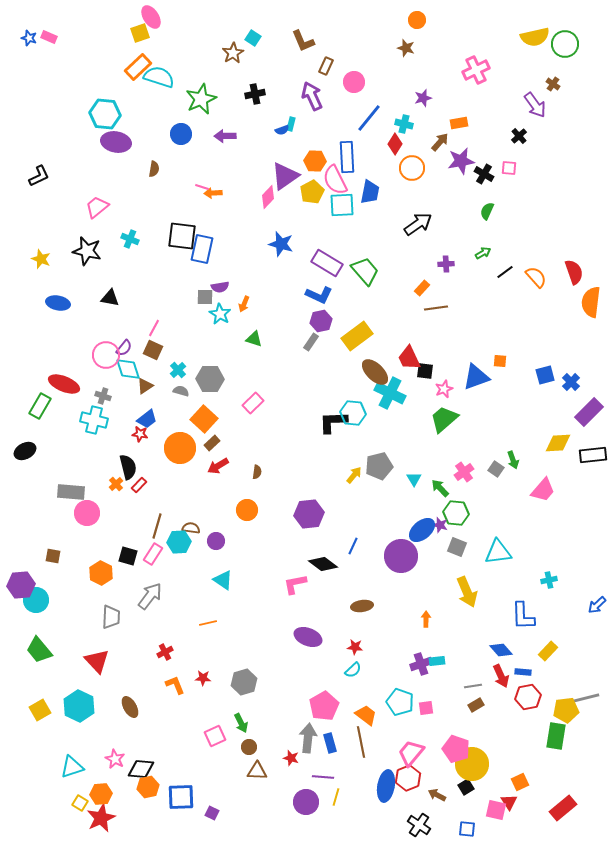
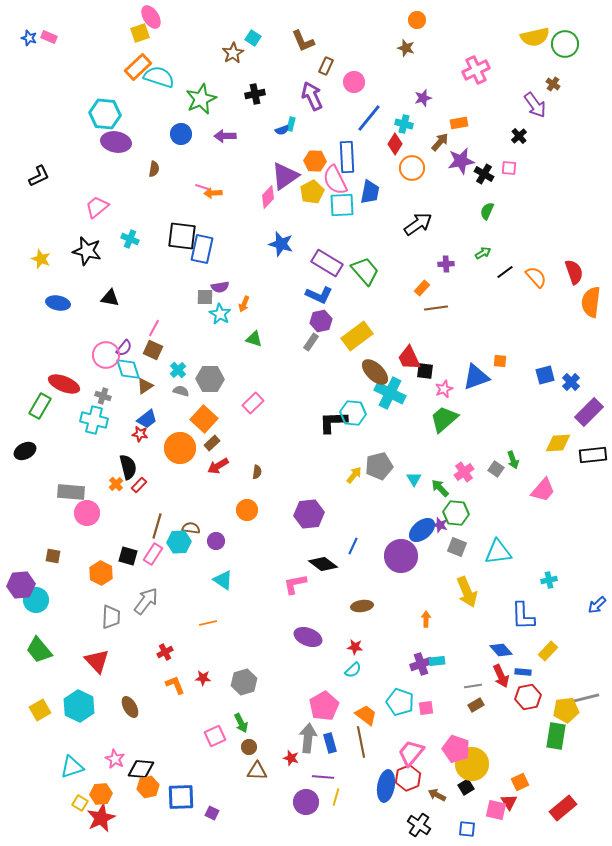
gray arrow at (150, 596): moved 4 px left, 5 px down
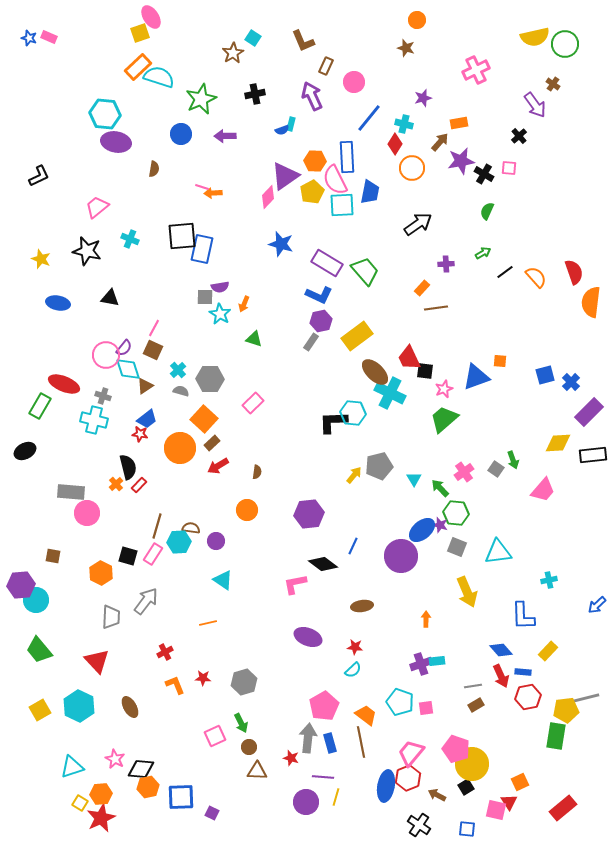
black square at (182, 236): rotated 12 degrees counterclockwise
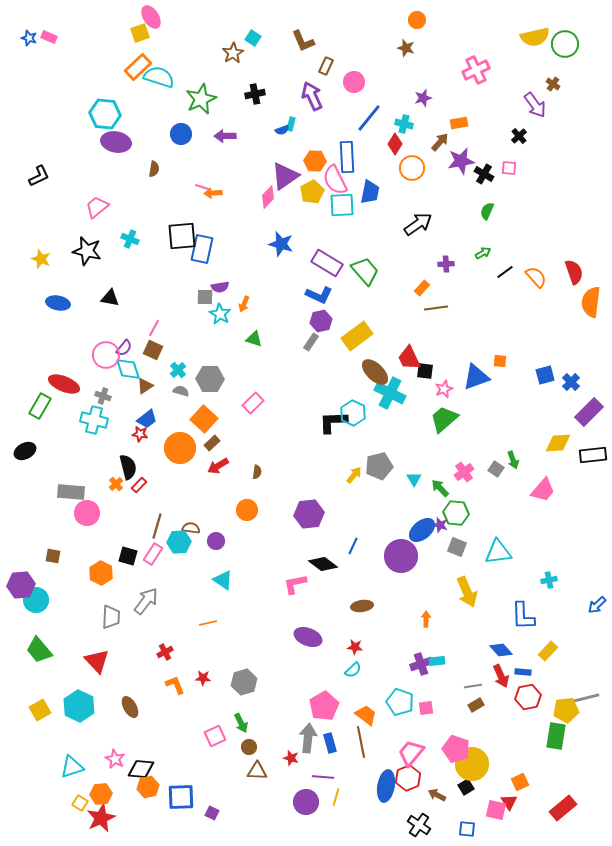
cyan hexagon at (353, 413): rotated 20 degrees clockwise
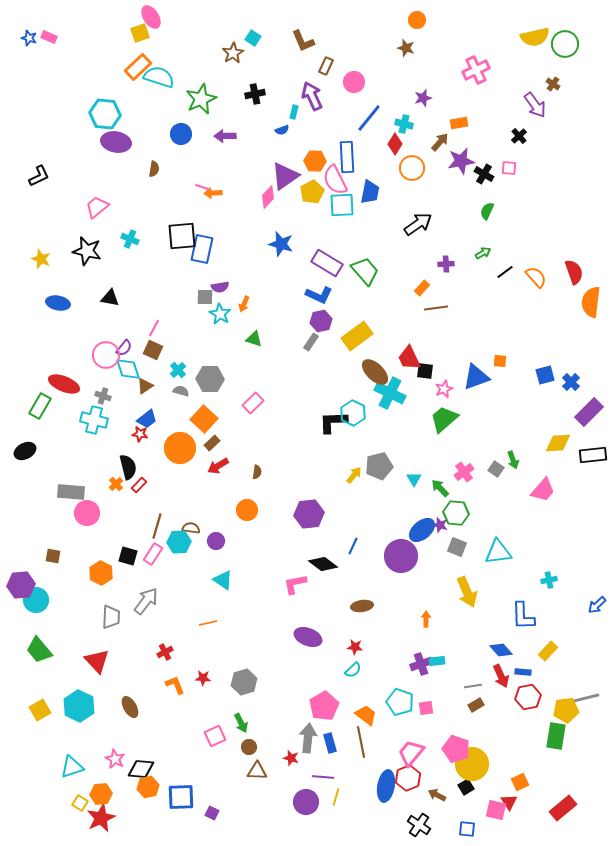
cyan rectangle at (291, 124): moved 3 px right, 12 px up
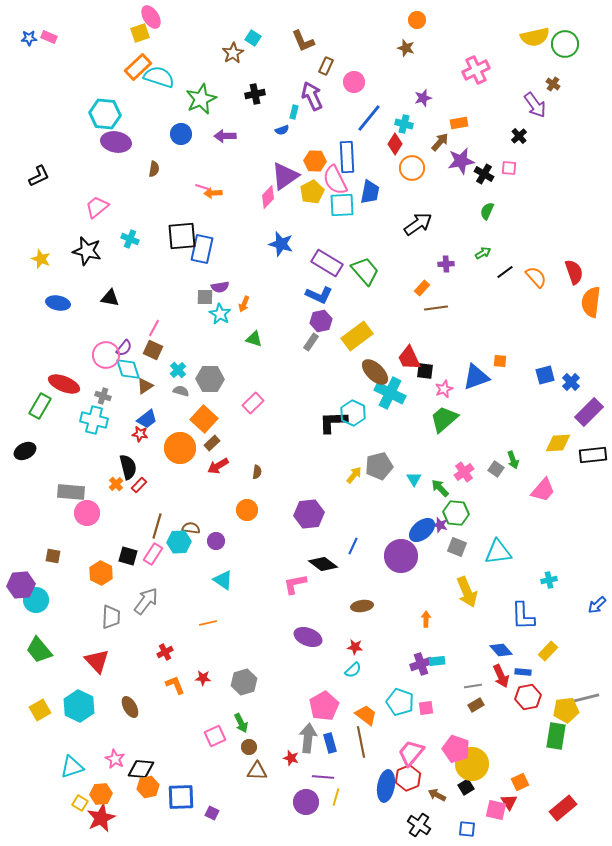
blue star at (29, 38): rotated 21 degrees counterclockwise
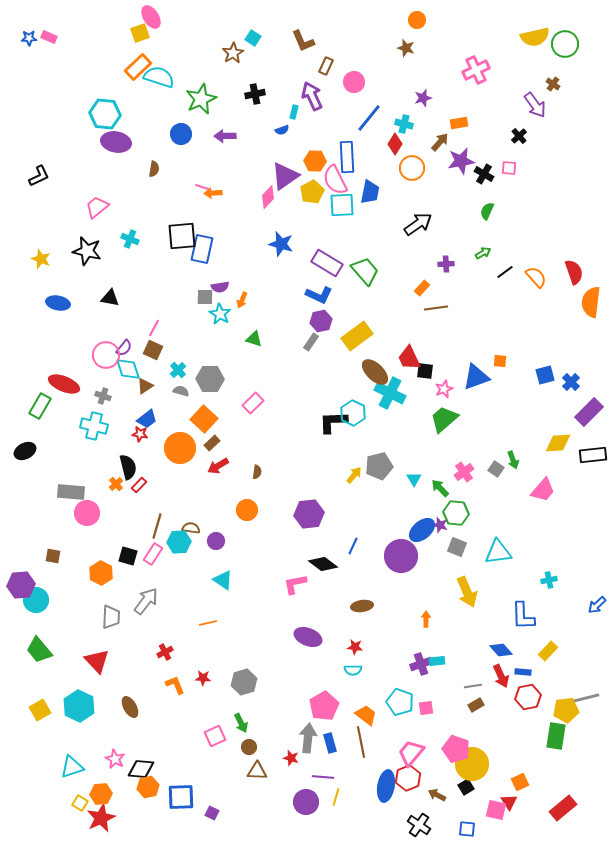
orange arrow at (244, 304): moved 2 px left, 4 px up
cyan cross at (94, 420): moved 6 px down
cyan semicircle at (353, 670): rotated 42 degrees clockwise
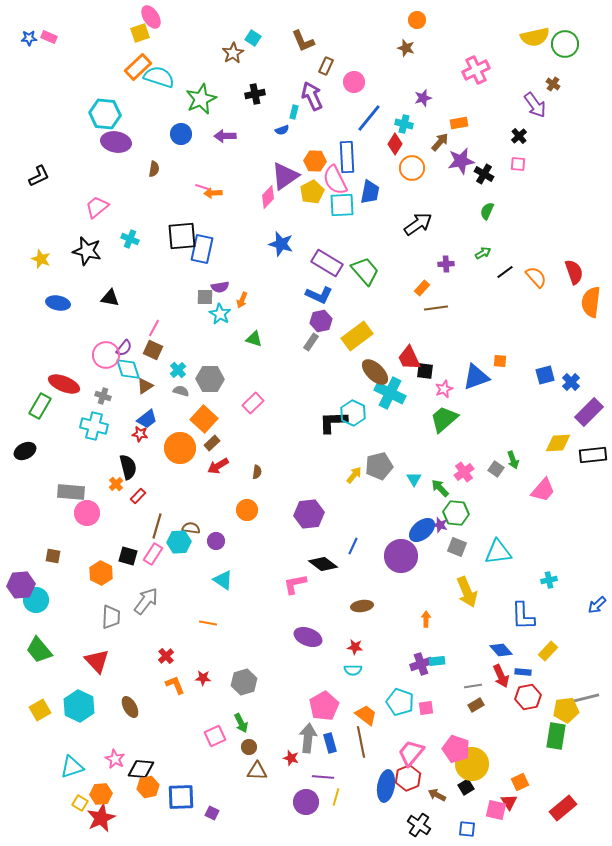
pink square at (509, 168): moved 9 px right, 4 px up
red rectangle at (139, 485): moved 1 px left, 11 px down
orange line at (208, 623): rotated 24 degrees clockwise
red cross at (165, 652): moved 1 px right, 4 px down; rotated 14 degrees counterclockwise
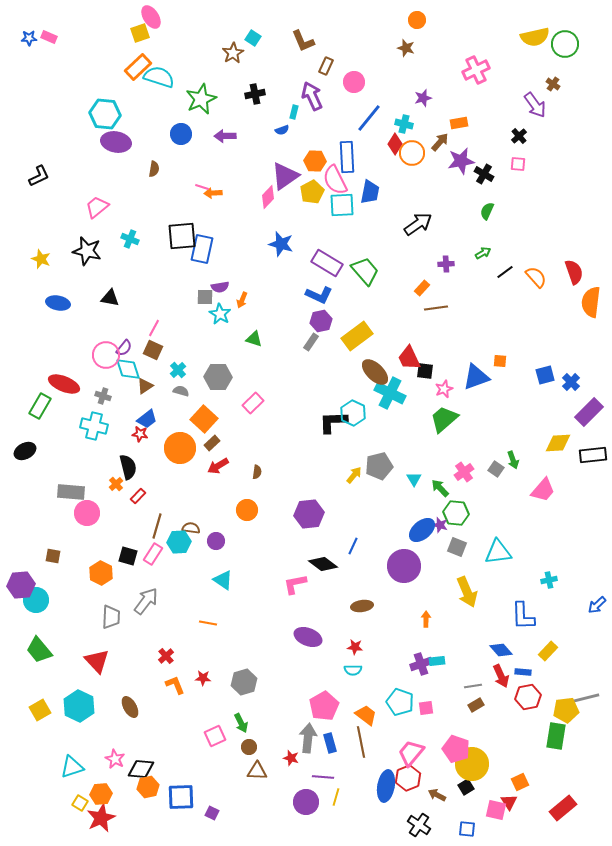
orange circle at (412, 168): moved 15 px up
gray hexagon at (210, 379): moved 8 px right, 2 px up
purple circle at (401, 556): moved 3 px right, 10 px down
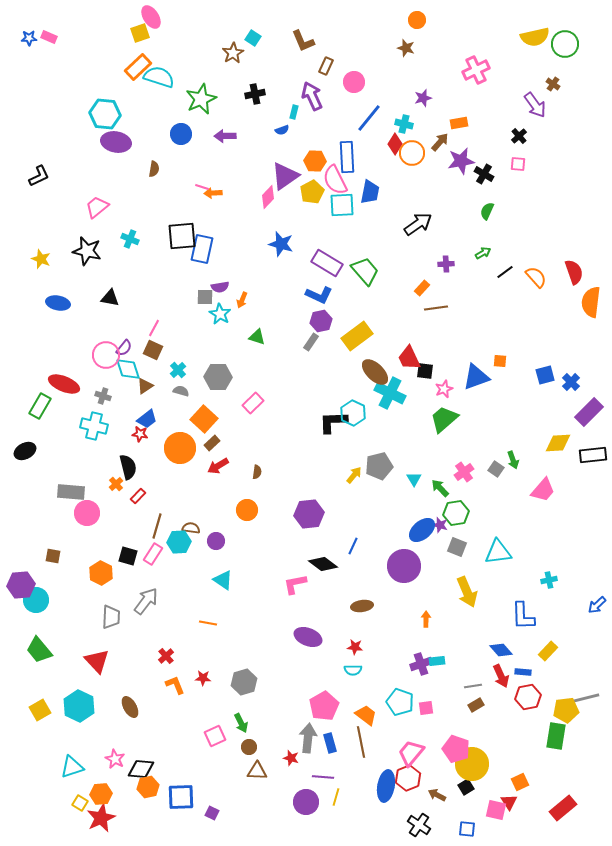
green triangle at (254, 339): moved 3 px right, 2 px up
green hexagon at (456, 513): rotated 15 degrees counterclockwise
